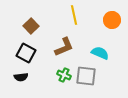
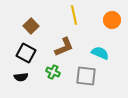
green cross: moved 11 px left, 3 px up
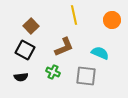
black square: moved 1 px left, 3 px up
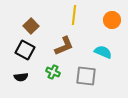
yellow line: rotated 18 degrees clockwise
brown L-shape: moved 1 px up
cyan semicircle: moved 3 px right, 1 px up
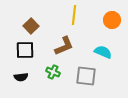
black square: rotated 30 degrees counterclockwise
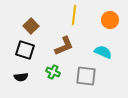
orange circle: moved 2 px left
black square: rotated 18 degrees clockwise
